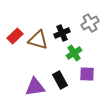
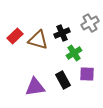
black rectangle: moved 3 px right
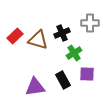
gray cross: rotated 30 degrees clockwise
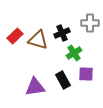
purple square: moved 1 px left
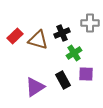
purple triangle: rotated 25 degrees counterclockwise
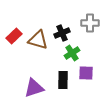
red rectangle: moved 1 px left
green cross: moved 2 px left
purple square: moved 1 px up
black rectangle: rotated 30 degrees clockwise
purple triangle: moved 1 px left, 1 px down; rotated 15 degrees clockwise
